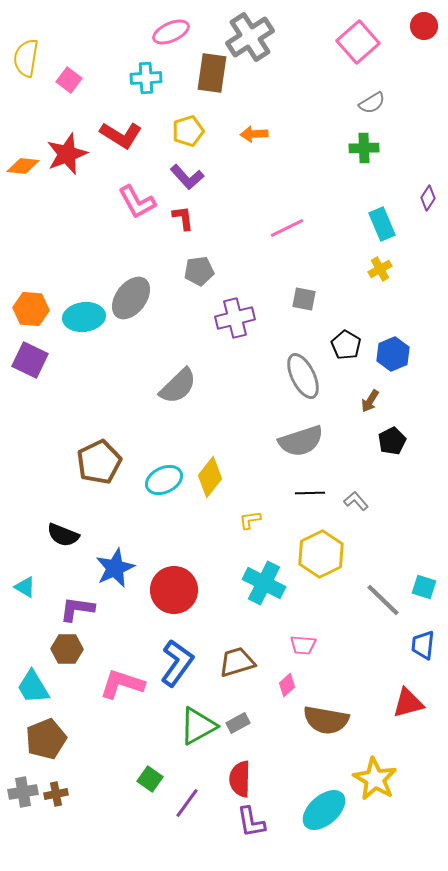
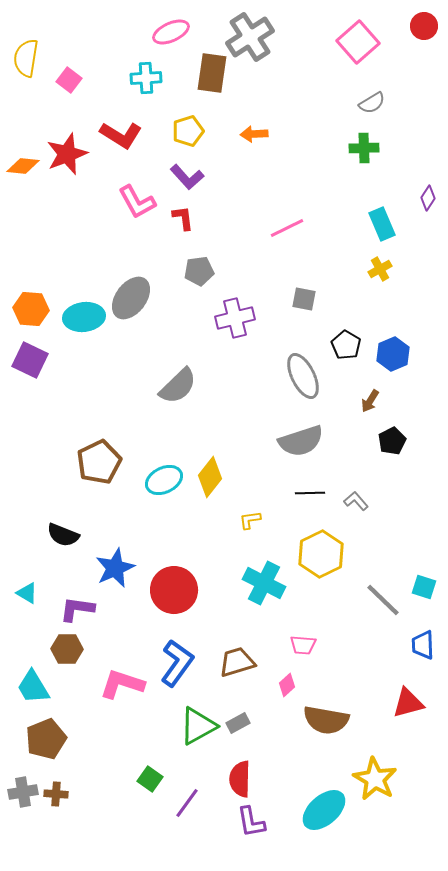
cyan triangle at (25, 587): moved 2 px right, 6 px down
blue trapezoid at (423, 645): rotated 8 degrees counterclockwise
brown cross at (56, 794): rotated 15 degrees clockwise
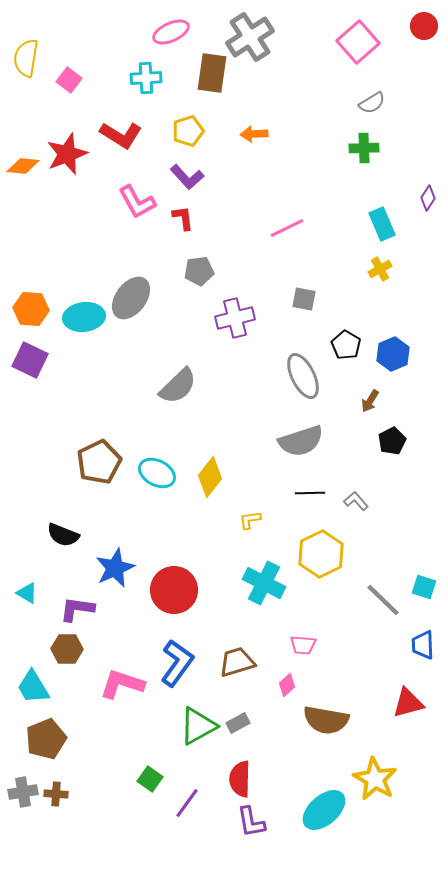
cyan ellipse at (164, 480): moved 7 px left, 7 px up; rotated 54 degrees clockwise
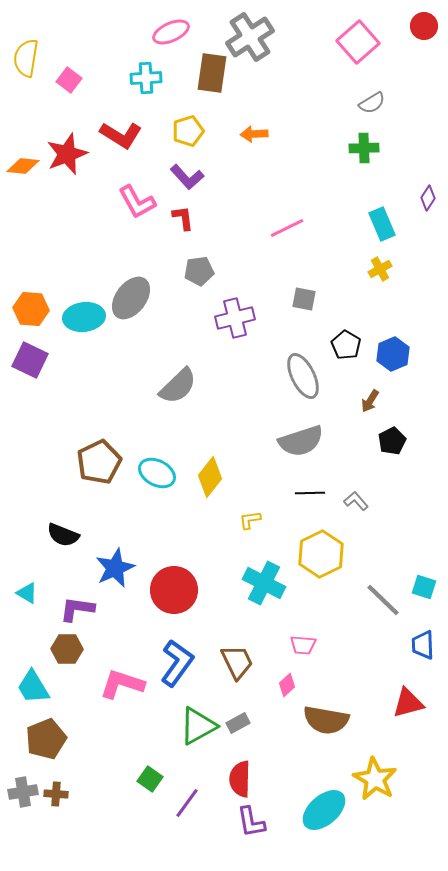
brown trapezoid at (237, 662): rotated 81 degrees clockwise
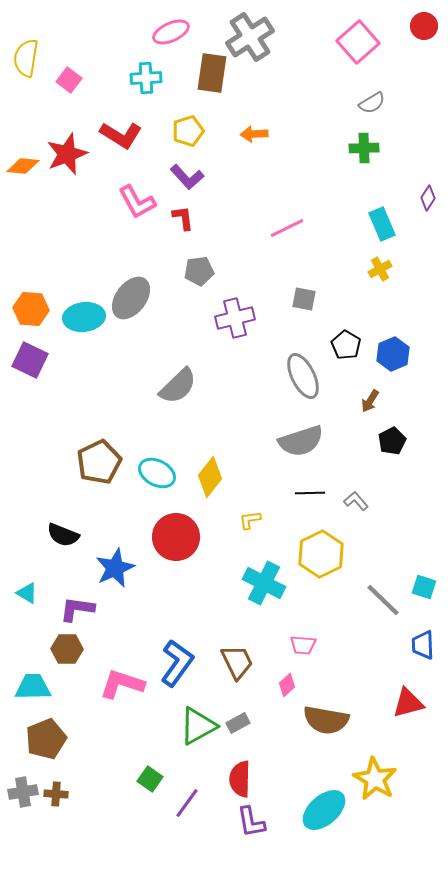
red circle at (174, 590): moved 2 px right, 53 px up
cyan trapezoid at (33, 687): rotated 120 degrees clockwise
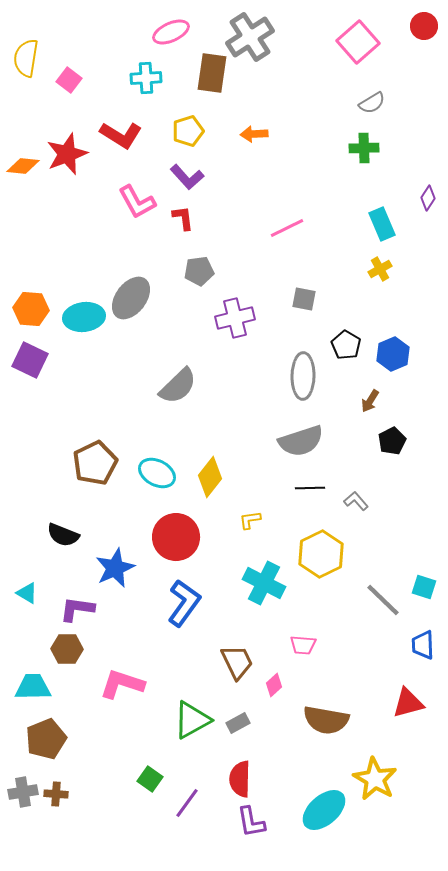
gray ellipse at (303, 376): rotated 27 degrees clockwise
brown pentagon at (99, 462): moved 4 px left, 1 px down
black line at (310, 493): moved 5 px up
blue L-shape at (177, 663): moved 7 px right, 60 px up
pink diamond at (287, 685): moved 13 px left
green triangle at (198, 726): moved 6 px left, 6 px up
